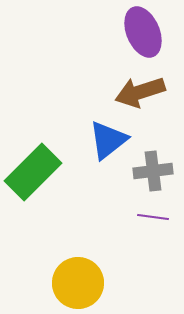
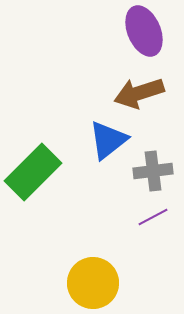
purple ellipse: moved 1 px right, 1 px up
brown arrow: moved 1 px left, 1 px down
purple line: rotated 36 degrees counterclockwise
yellow circle: moved 15 px right
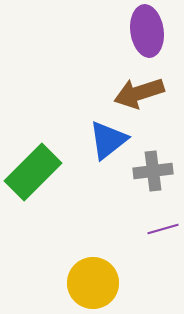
purple ellipse: moved 3 px right; rotated 15 degrees clockwise
purple line: moved 10 px right, 12 px down; rotated 12 degrees clockwise
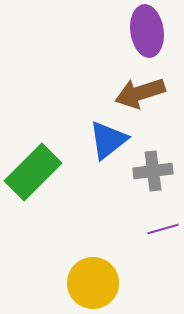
brown arrow: moved 1 px right
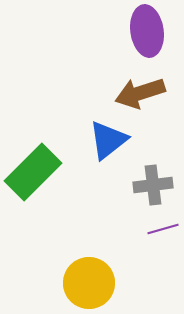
gray cross: moved 14 px down
yellow circle: moved 4 px left
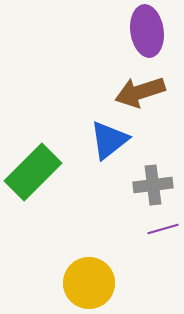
brown arrow: moved 1 px up
blue triangle: moved 1 px right
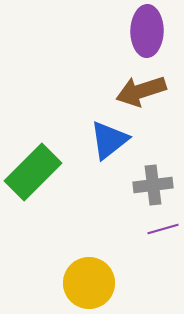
purple ellipse: rotated 9 degrees clockwise
brown arrow: moved 1 px right, 1 px up
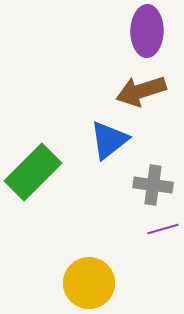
gray cross: rotated 15 degrees clockwise
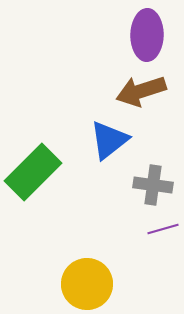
purple ellipse: moved 4 px down
yellow circle: moved 2 px left, 1 px down
